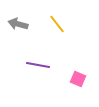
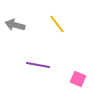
gray arrow: moved 3 px left, 1 px down
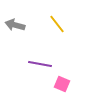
purple line: moved 2 px right, 1 px up
pink square: moved 16 px left, 5 px down
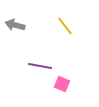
yellow line: moved 8 px right, 2 px down
purple line: moved 2 px down
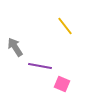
gray arrow: moved 22 px down; rotated 42 degrees clockwise
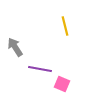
yellow line: rotated 24 degrees clockwise
purple line: moved 3 px down
